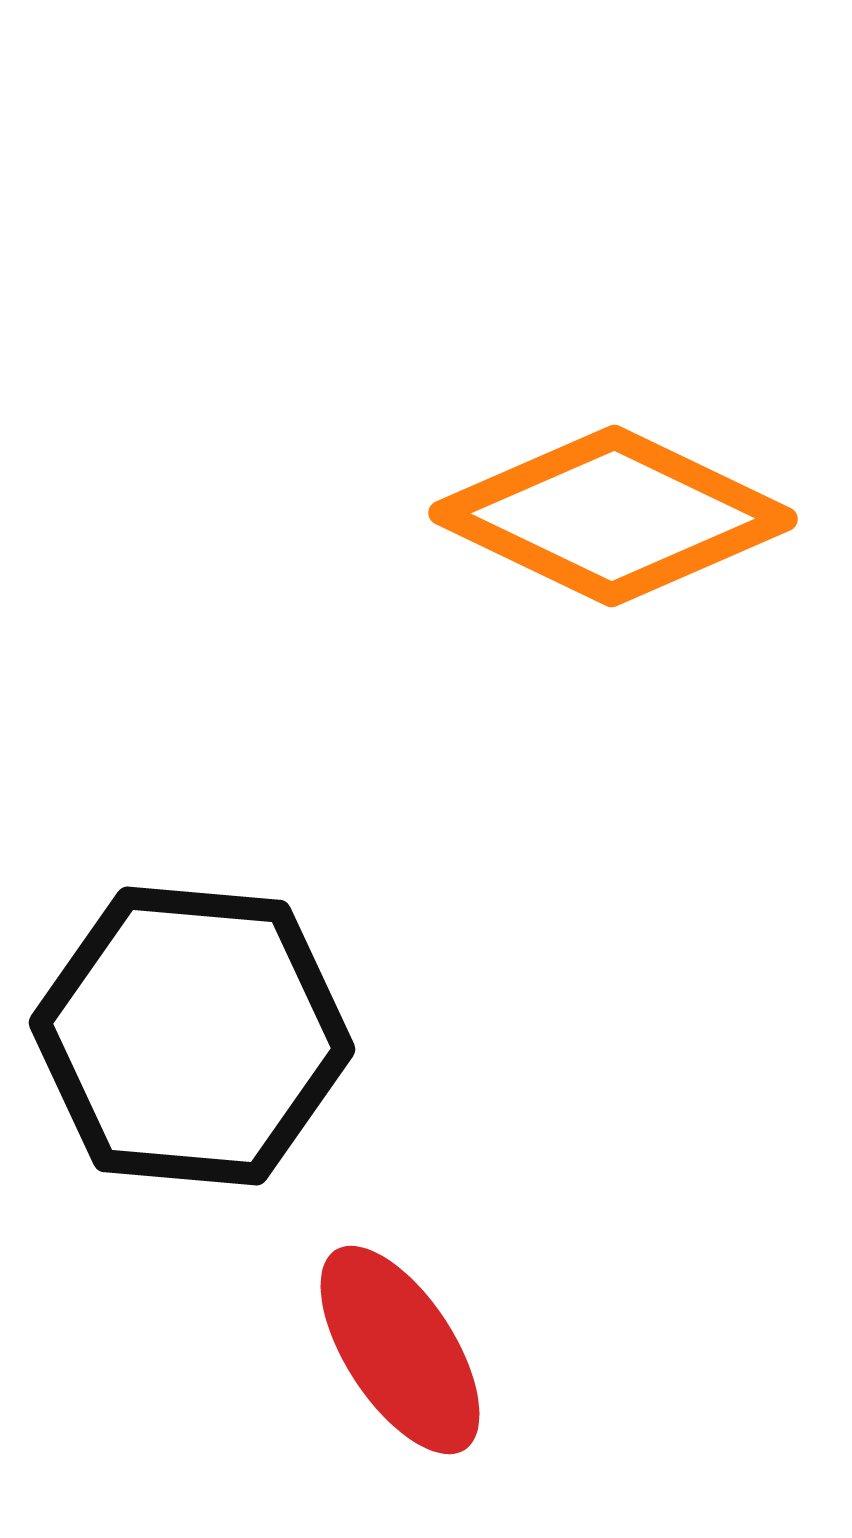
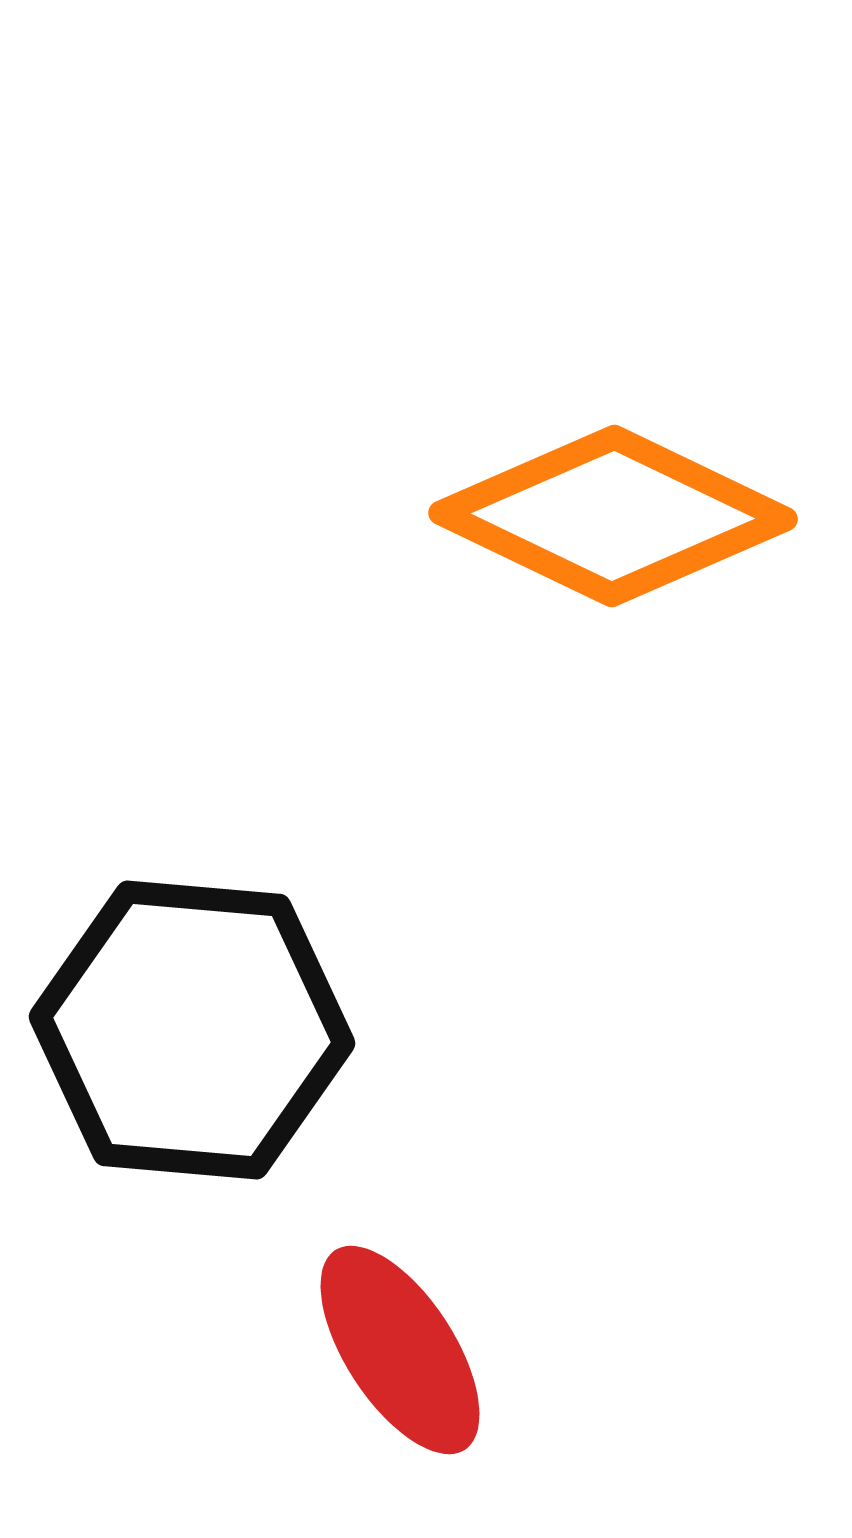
black hexagon: moved 6 px up
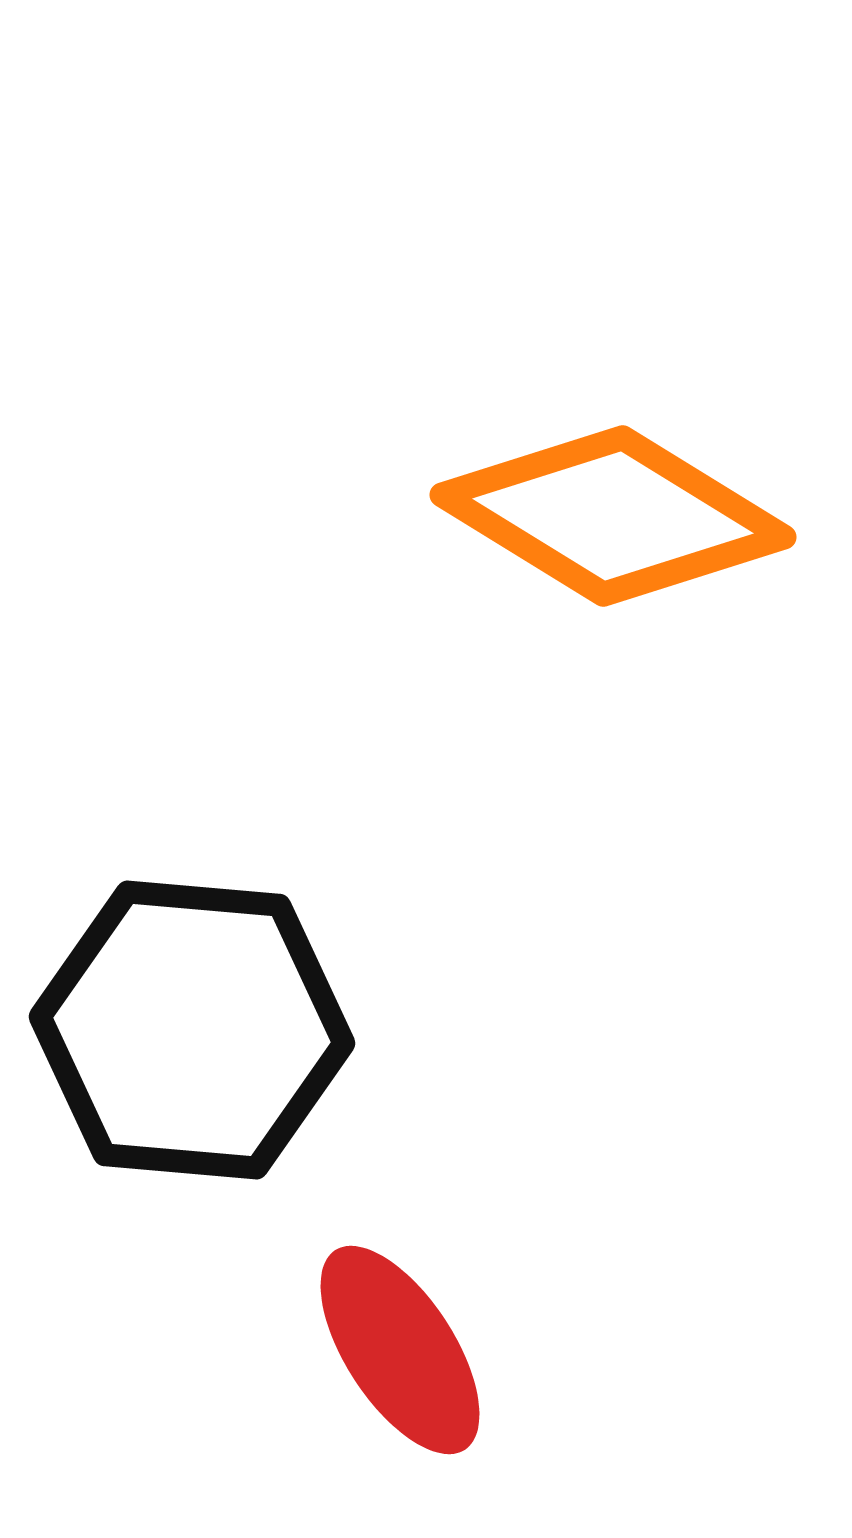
orange diamond: rotated 6 degrees clockwise
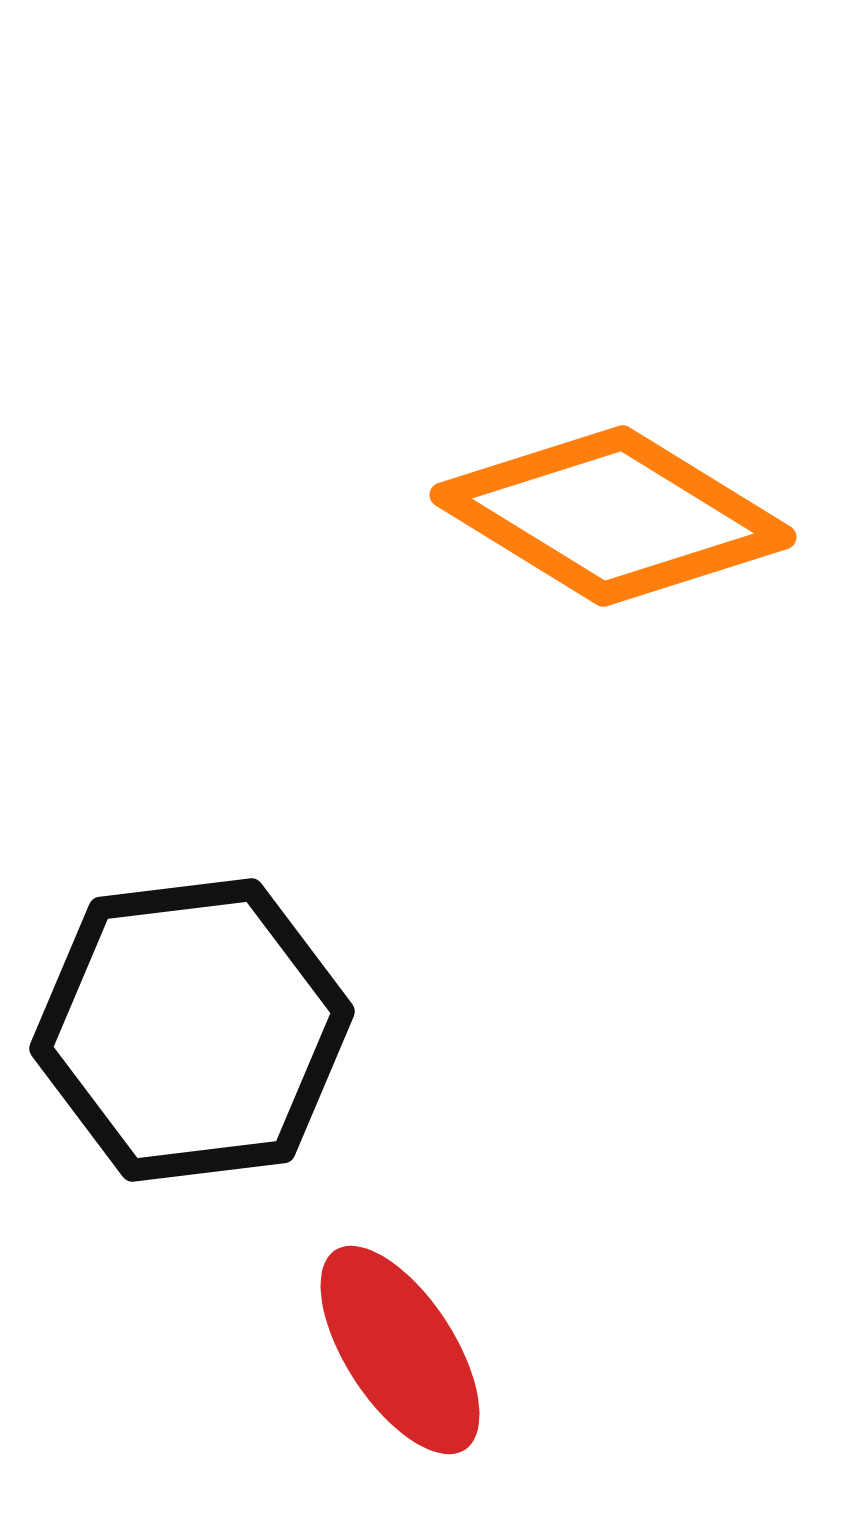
black hexagon: rotated 12 degrees counterclockwise
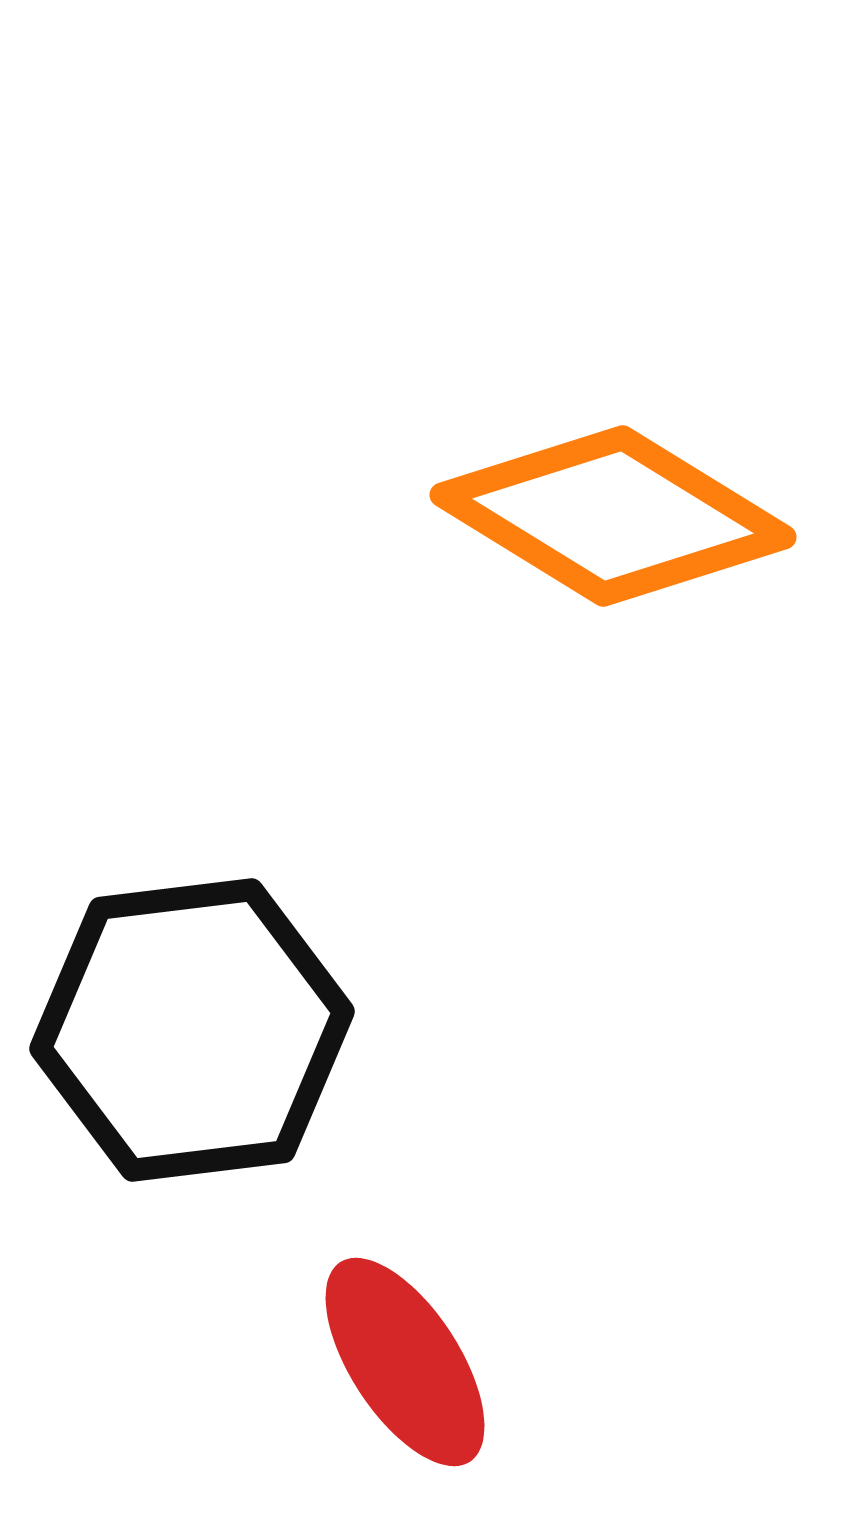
red ellipse: moved 5 px right, 12 px down
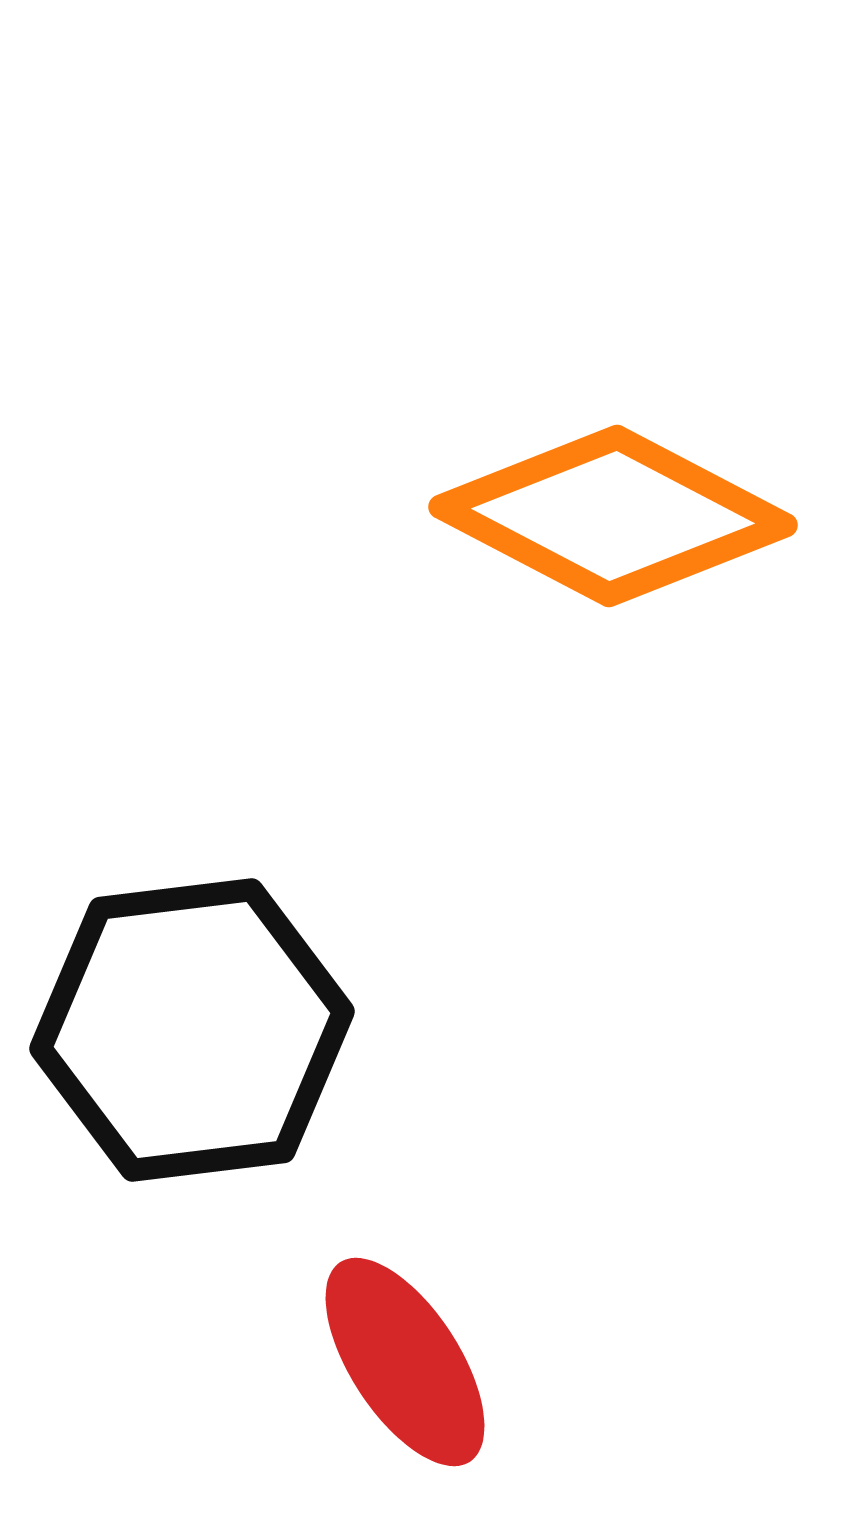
orange diamond: rotated 4 degrees counterclockwise
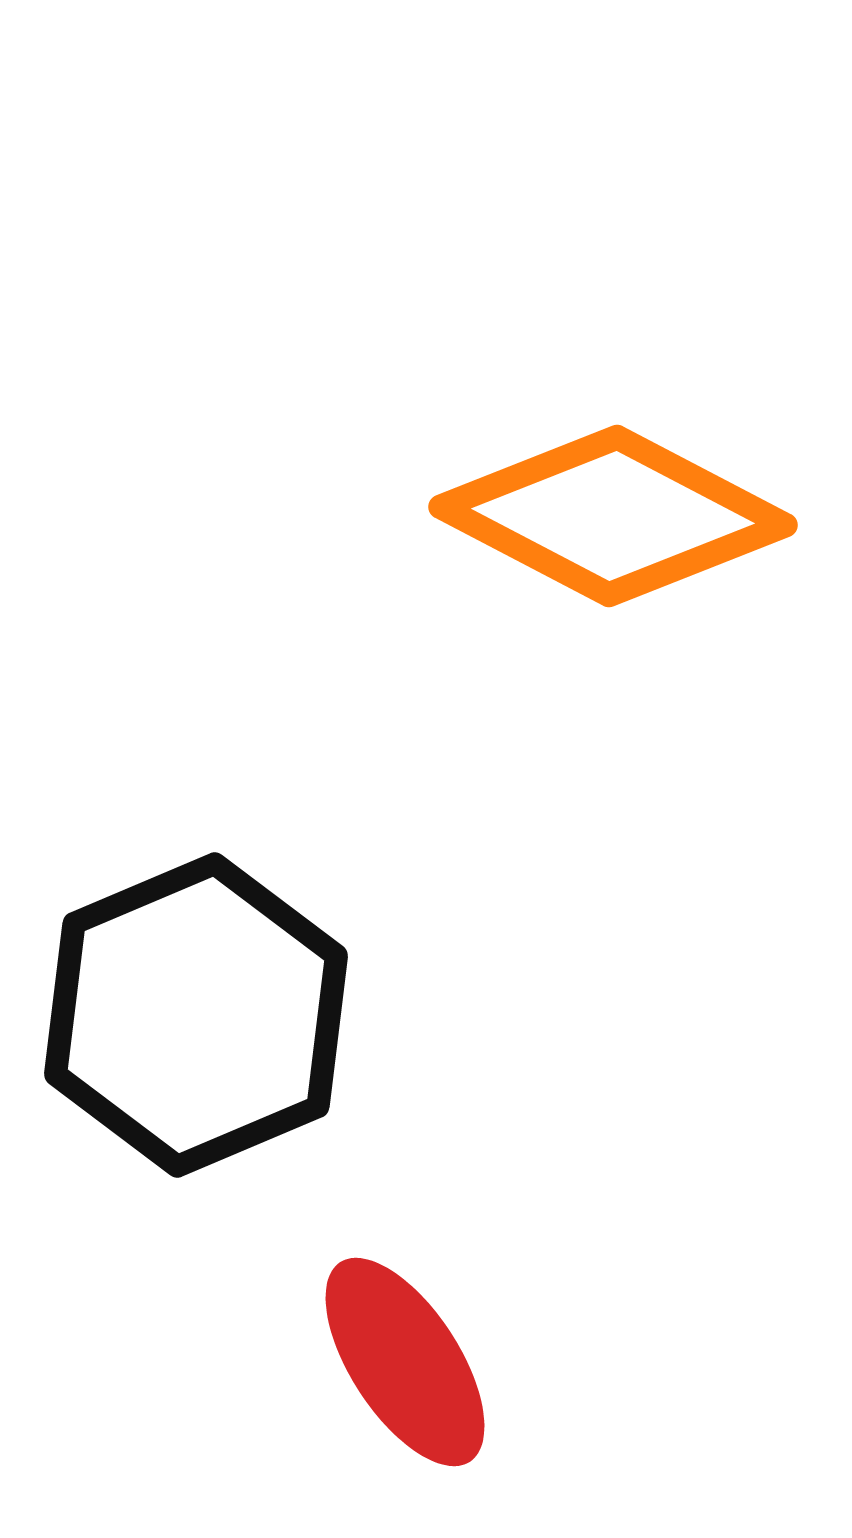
black hexagon: moved 4 px right, 15 px up; rotated 16 degrees counterclockwise
